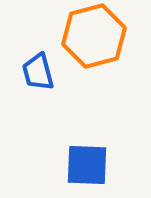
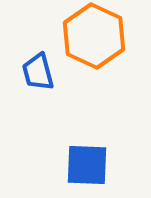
orange hexagon: rotated 20 degrees counterclockwise
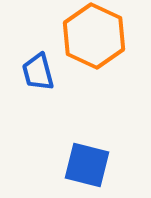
blue square: rotated 12 degrees clockwise
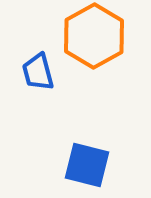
orange hexagon: rotated 6 degrees clockwise
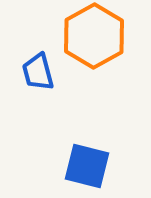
blue square: moved 1 px down
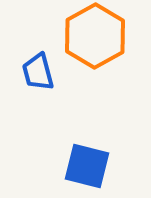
orange hexagon: moved 1 px right
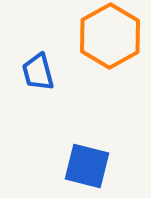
orange hexagon: moved 15 px right
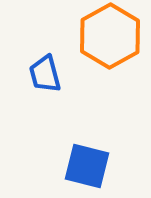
blue trapezoid: moved 7 px right, 2 px down
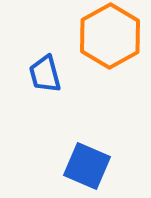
blue square: rotated 9 degrees clockwise
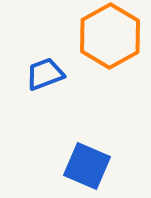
blue trapezoid: rotated 84 degrees clockwise
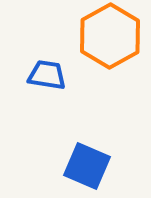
blue trapezoid: moved 2 px right, 1 px down; rotated 30 degrees clockwise
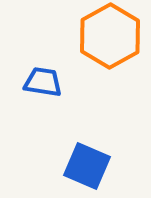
blue trapezoid: moved 4 px left, 7 px down
